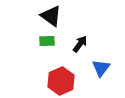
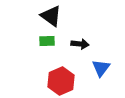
black arrow: rotated 60 degrees clockwise
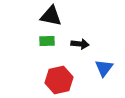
black triangle: rotated 25 degrees counterclockwise
blue triangle: moved 3 px right
red hexagon: moved 2 px left, 1 px up; rotated 12 degrees clockwise
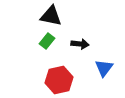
green rectangle: rotated 49 degrees counterclockwise
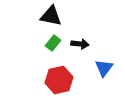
green rectangle: moved 6 px right, 2 px down
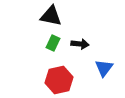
green rectangle: rotated 14 degrees counterclockwise
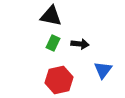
blue triangle: moved 1 px left, 2 px down
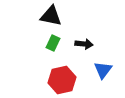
black arrow: moved 4 px right
red hexagon: moved 3 px right
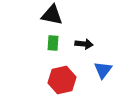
black triangle: moved 1 px right, 1 px up
green rectangle: rotated 21 degrees counterclockwise
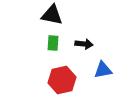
blue triangle: rotated 42 degrees clockwise
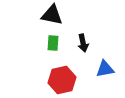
black arrow: moved 1 px left, 1 px up; rotated 72 degrees clockwise
blue triangle: moved 2 px right, 1 px up
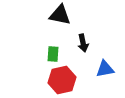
black triangle: moved 8 px right
green rectangle: moved 11 px down
